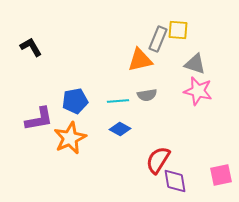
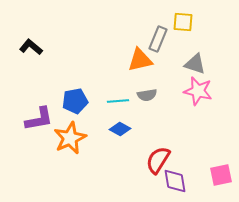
yellow square: moved 5 px right, 8 px up
black L-shape: rotated 20 degrees counterclockwise
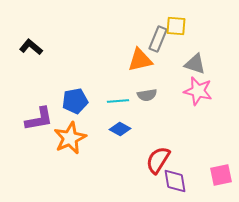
yellow square: moved 7 px left, 4 px down
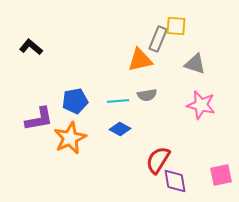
pink star: moved 3 px right, 14 px down
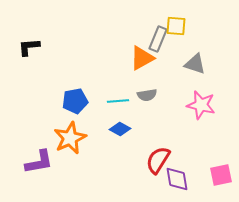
black L-shape: moved 2 px left; rotated 45 degrees counterclockwise
orange triangle: moved 2 px right, 2 px up; rotated 16 degrees counterclockwise
purple L-shape: moved 43 px down
purple diamond: moved 2 px right, 2 px up
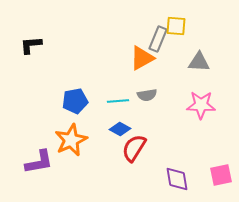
black L-shape: moved 2 px right, 2 px up
gray triangle: moved 4 px right, 2 px up; rotated 15 degrees counterclockwise
pink star: rotated 12 degrees counterclockwise
orange star: moved 1 px right, 2 px down
red semicircle: moved 24 px left, 12 px up
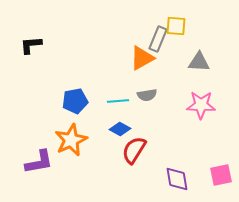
red semicircle: moved 2 px down
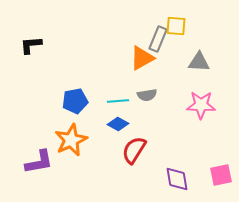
blue diamond: moved 2 px left, 5 px up
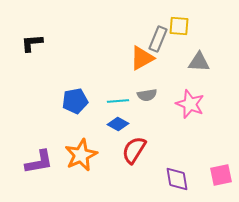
yellow square: moved 3 px right
black L-shape: moved 1 px right, 2 px up
pink star: moved 11 px left, 1 px up; rotated 20 degrees clockwise
orange star: moved 10 px right, 15 px down
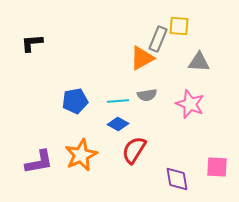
pink square: moved 4 px left, 8 px up; rotated 15 degrees clockwise
